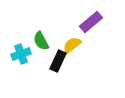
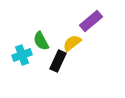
purple rectangle: moved 1 px up
yellow semicircle: moved 2 px up
cyan cross: moved 1 px right, 1 px down
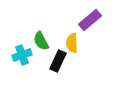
purple rectangle: moved 1 px left, 1 px up
yellow semicircle: rotated 54 degrees counterclockwise
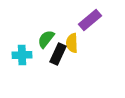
green semicircle: moved 5 px right, 2 px up; rotated 66 degrees clockwise
cyan cross: rotated 18 degrees clockwise
black rectangle: moved 7 px up
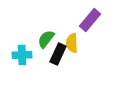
purple rectangle: rotated 10 degrees counterclockwise
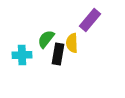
black rectangle: rotated 15 degrees counterclockwise
